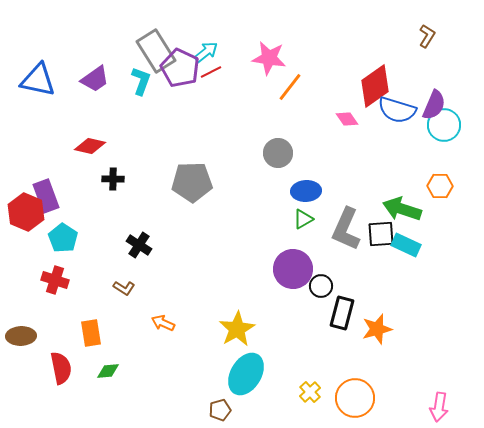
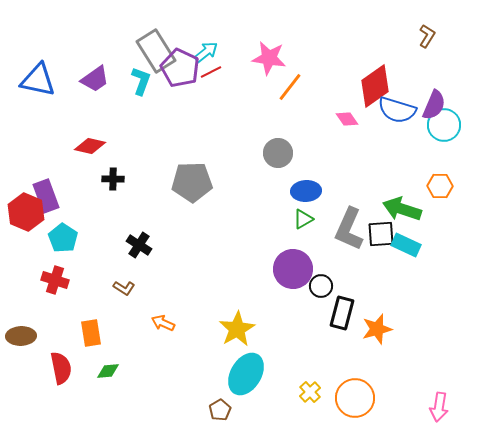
gray L-shape at (346, 229): moved 3 px right
brown pentagon at (220, 410): rotated 15 degrees counterclockwise
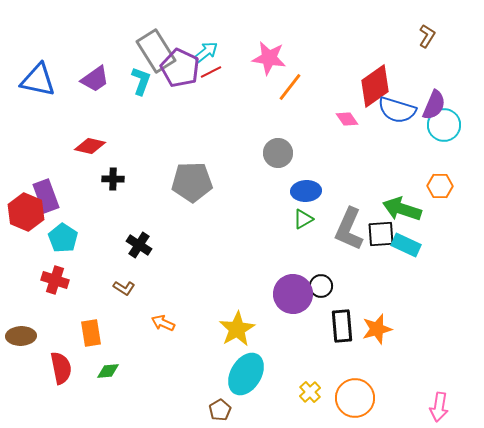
purple circle at (293, 269): moved 25 px down
black rectangle at (342, 313): moved 13 px down; rotated 20 degrees counterclockwise
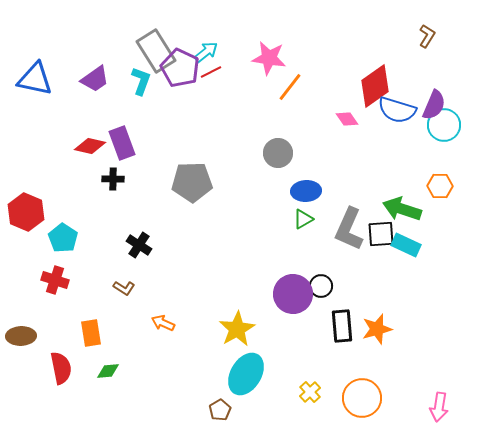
blue triangle at (38, 80): moved 3 px left, 1 px up
purple rectangle at (46, 196): moved 76 px right, 53 px up
orange circle at (355, 398): moved 7 px right
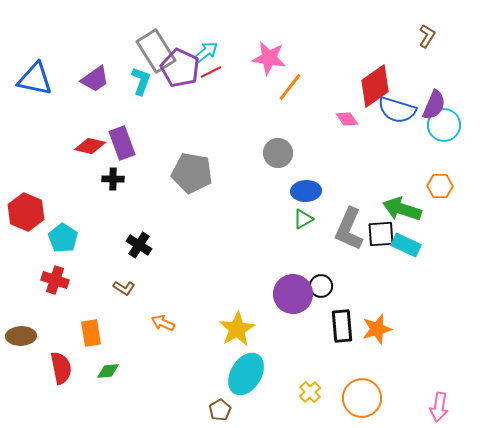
gray pentagon at (192, 182): moved 9 px up; rotated 12 degrees clockwise
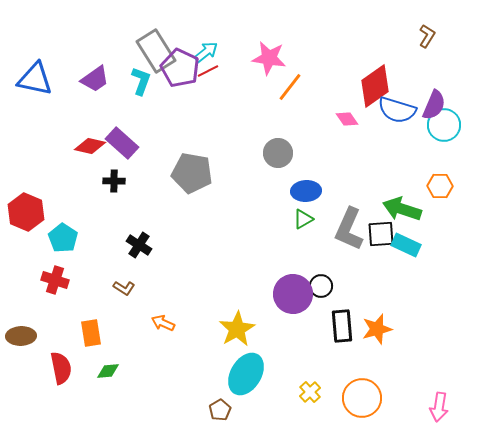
red line at (211, 72): moved 3 px left, 1 px up
purple rectangle at (122, 143): rotated 28 degrees counterclockwise
black cross at (113, 179): moved 1 px right, 2 px down
